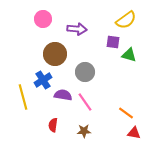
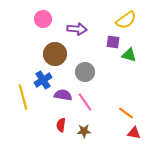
red semicircle: moved 8 px right
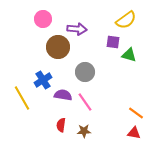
brown circle: moved 3 px right, 7 px up
yellow line: moved 1 px left, 1 px down; rotated 15 degrees counterclockwise
orange line: moved 10 px right
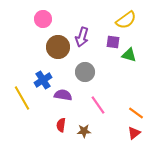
purple arrow: moved 5 px right, 8 px down; rotated 102 degrees clockwise
pink line: moved 13 px right, 3 px down
red triangle: rotated 48 degrees counterclockwise
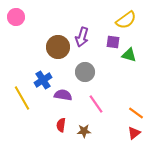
pink circle: moved 27 px left, 2 px up
pink line: moved 2 px left, 1 px up
